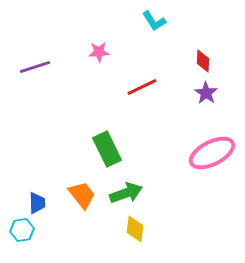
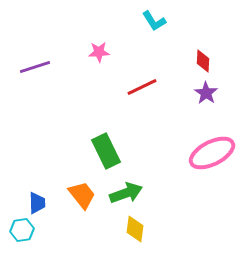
green rectangle: moved 1 px left, 2 px down
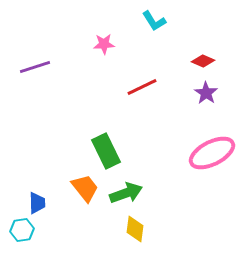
pink star: moved 5 px right, 8 px up
red diamond: rotated 70 degrees counterclockwise
orange trapezoid: moved 3 px right, 7 px up
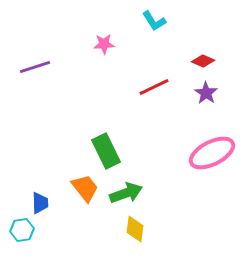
red line: moved 12 px right
blue trapezoid: moved 3 px right
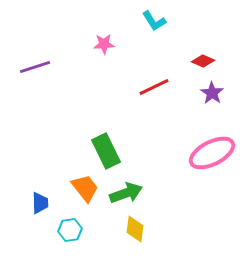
purple star: moved 6 px right
cyan hexagon: moved 48 px right
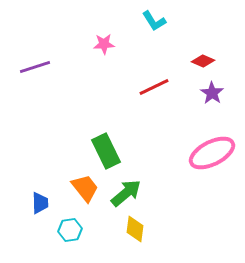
green arrow: rotated 20 degrees counterclockwise
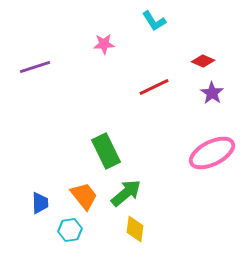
orange trapezoid: moved 1 px left, 8 px down
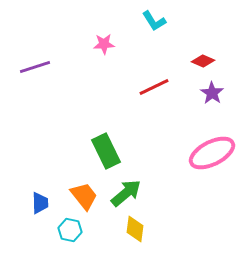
cyan hexagon: rotated 20 degrees clockwise
